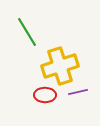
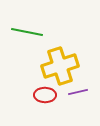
green line: rotated 48 degrees counterclockwise
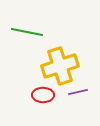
red ellipse: moved 2 px left
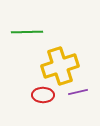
green line: rotated 12 degrees counterclockwise
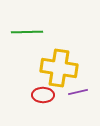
yellow cross: moved 1 px left, 2 px down; rotated 27 degrees clockwise
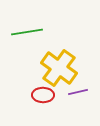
green line: rotated 8 degrees counterclockwise
yellow cross: rotated 27 degrees clockwise
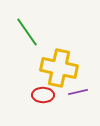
green line: rotated 64 degrees clockwise
yellow cross: rotated 24 degrees counterclockwise
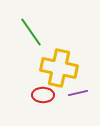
green line: moved 4 px right
purple line: moved 1 px down
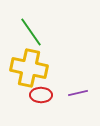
yellow cross: moved 30 px left
red ellipse: moved 2 px left
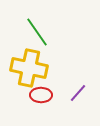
green line: moved 6 px right
purple line: rotated 36 degrees counterclockwise
